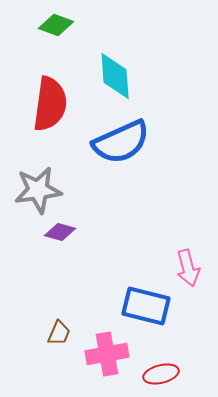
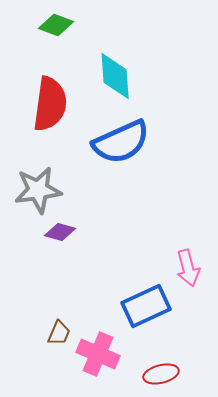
blue rectangle: rotated 39 degrees counterclockwise
pink cross: moved 9 px left; rotated 33 degrees clockwise
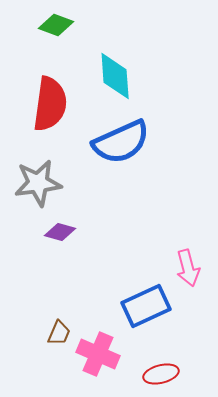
gray star: moved 7 px up
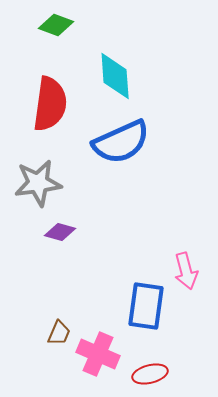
pink arrow: moved 2 px left, 3 px down
blue rectangle: rotated 57 degrees counterclockwise
red ellipse: moved 11 px left
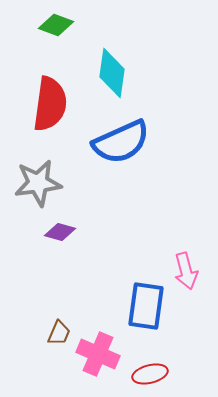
cyan diamond: moved 3 px left, 3 px up; rotated 12 degrees clockwise
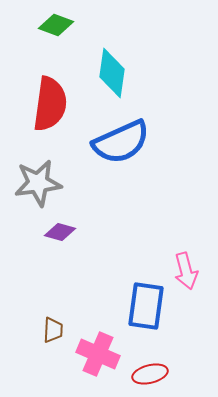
brown trapezoid: moved 6 px left, 3 px up; rotated 20 degrees counterclockwise
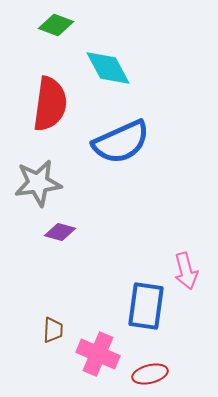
cyan diamond: moved 4 px left, 5 px up; rotated 36 degrees counterclockwise
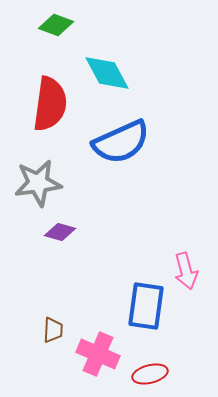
cyan diamond: moved 1 px left, 5 px down
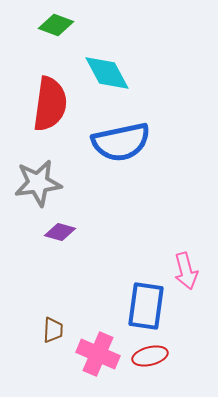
blue semicircle: rotated 12 degrees clockwise
red ellipse: moved 18 px up
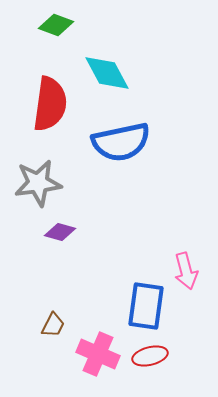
brown trapezoid: moved 5 px up; rotated 24 degrees clockwise
